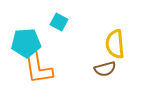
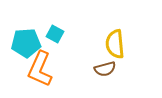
cyan square: moved 4 px left, 12 px down
orange L-shape: moved 2 px right, 1 px down; rotated 33 degrees clockwise
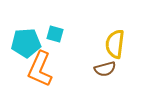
cyan square: rotated 12 degrees counterclockwise
yellow semicircle: rotated 12 degrees clockwise
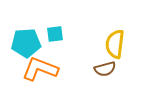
cyan square: rotated 24 degrees counterclockwise
orange L-shape: rotated 87 degrees clockwise
